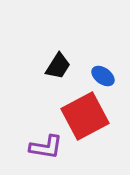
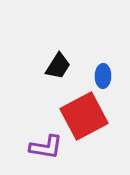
blue ellipse: rotated 55 degrees clockwise
red square: moved 1 px left
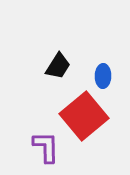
red square: rotated 12 degrees counterclockwise
purple L-shape: rotated 100 degrees counterclockwise
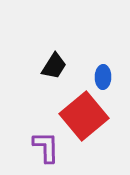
black trapezoid: moved 4 px left
blue ellipse: moved 1 px down
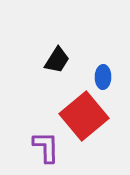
black trapezoid: moved 3 px right, 6 px up
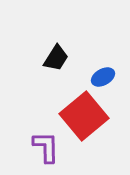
black trapezoid: moved 1 px left, 2 px up
blue ellipse: rotated 60 degrees clockwise
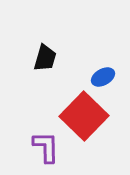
black trapezoid: moved 11 px left; rotated 16 degrees counterclockwise
red square: rotated 6 degrees counterclockwise
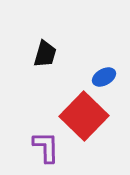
black trapezoid: moved 4 px up
blue ellipse: moved 1 px right
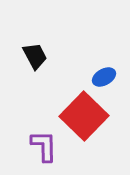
black trapezoid: moved 10 px left, 2 px down; rotated 44 degrees counterclockwise
purple L-shape: moved 2 px left, 1 px up
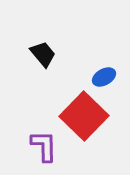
black trapezoid: moved 8 px right, 2 px up; rotated 12 degrees counterclockwise
